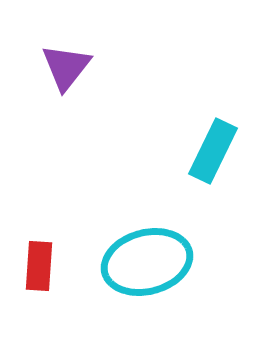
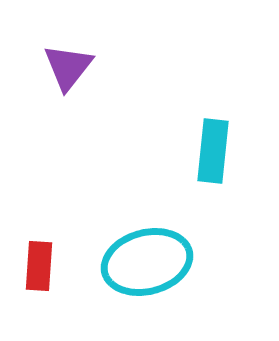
purple triangle: moved 2 px right
cyan rectangle: rotated 20 degrees counterclockwise
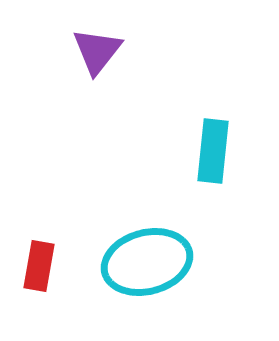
purple triangle: moved 29 px right, 16 px up
red rectangle: rotated 6 degrees clockwise
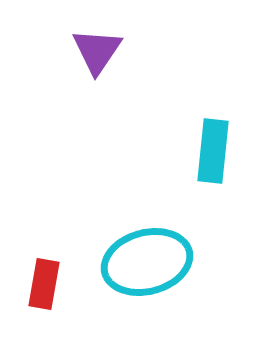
purple triangle: rotated 4 degrees counterclockwise
red rectangle: moved 5 px right, 18 px down
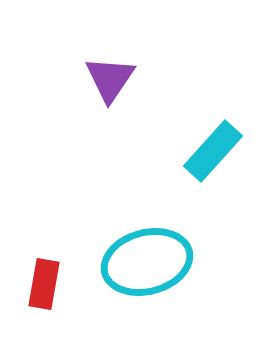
purple triangle: moved 13 px right, 28 px down
cyan rectangle: rotated 36 degrees clockwise
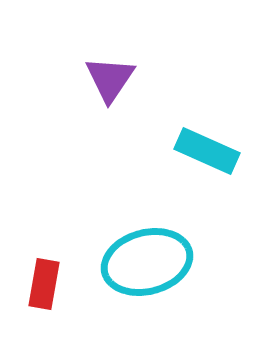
cyan rectangle: moved 6 px left; rotated 72 degrees clockwise
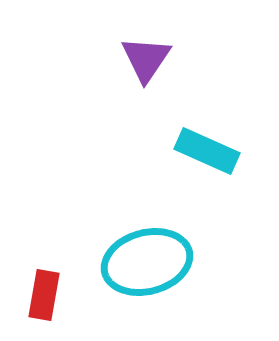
purple triangle: moved 36 px right, 20 px up
red rectangle: moved 11 px down
